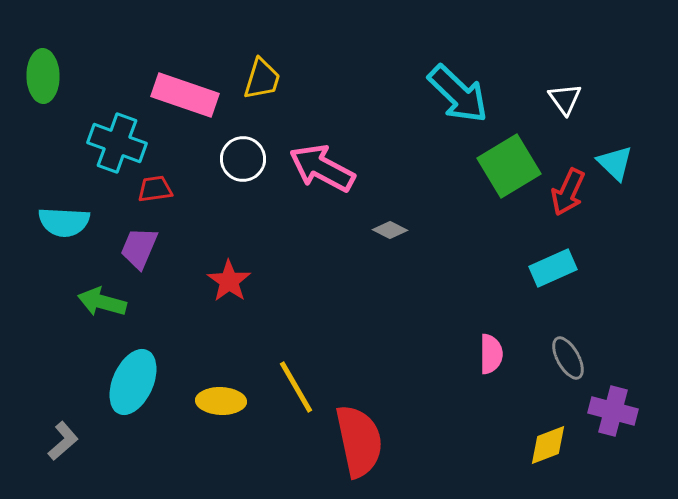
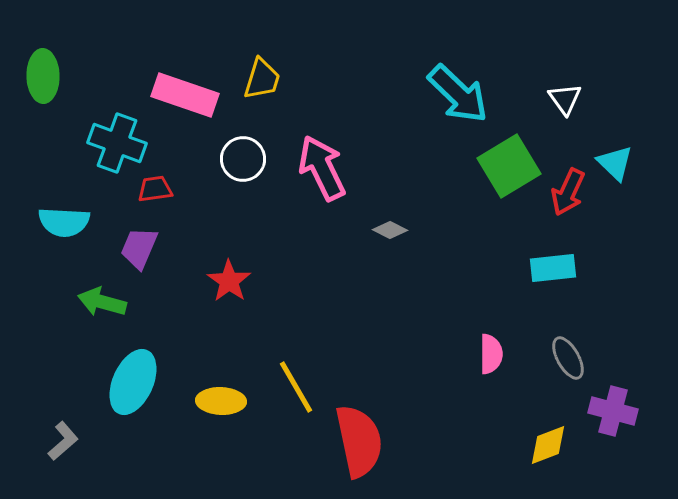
pink arrow: rotated 36 degrees clockwise
cyan rectangle: rotated 18 degrees clockwise
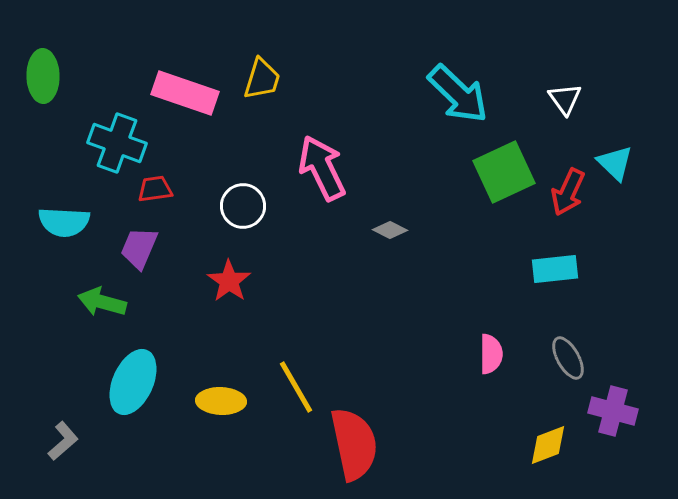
pink rectangle: moved 2 px up
white circle: moved 47 px down
green square: moved 5 px left, 6 px down; rotated 6 degrees clockwise
cyan rectangle: moved 2 px right, 1 px down
red semicircle: moved 5 px left, 3 px down
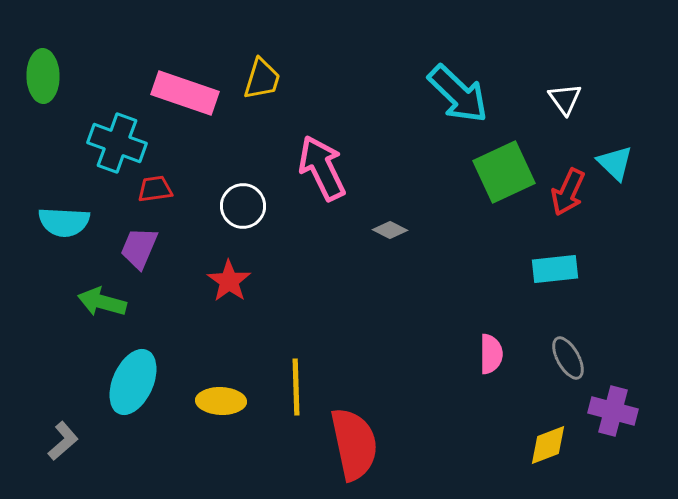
yellow line: rotated 28 degrees clockwise
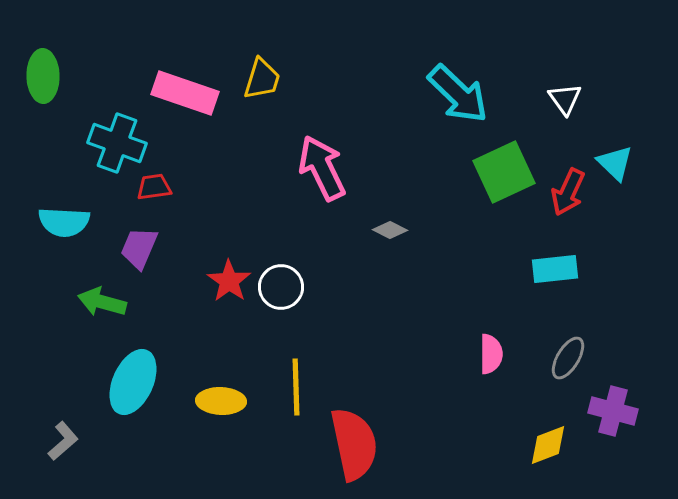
red trapezoid: moved 1 px left, 2 px up
white circle: moved 38 px right, 81 px down
gray ellipse: rotated 60 degrees clockwise
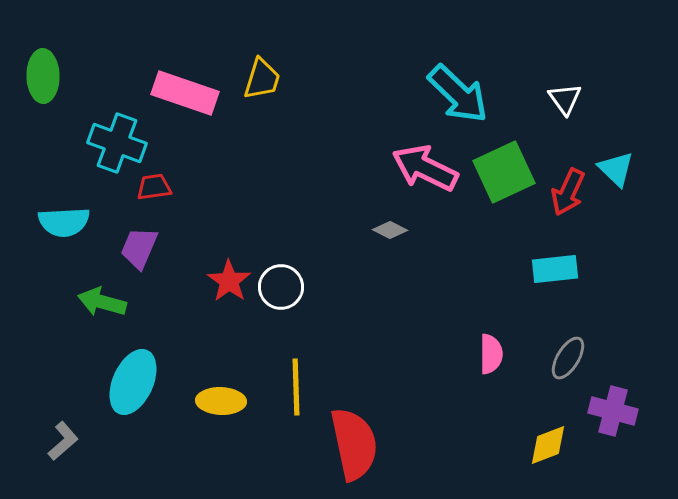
cyan triangle: moved 1 px right, 6 px down
pink arrow: moved 103 px right; rotated 38 degrees counterclockwise
cyan semicircle: rotated 6 degrees counterclockwise
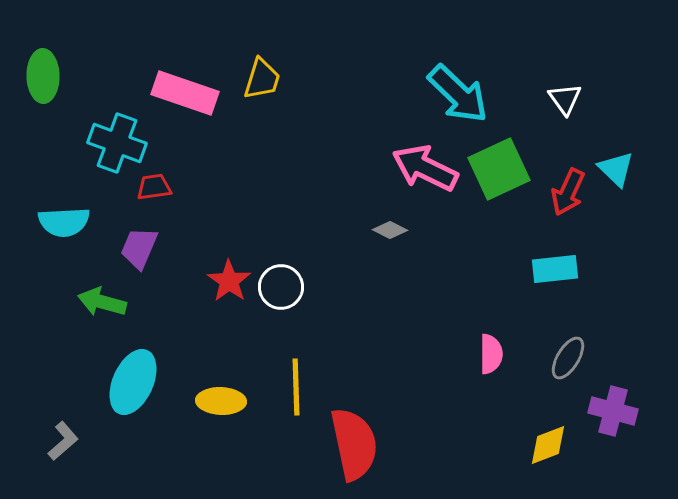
green square: moved 5 px left, 3 px up
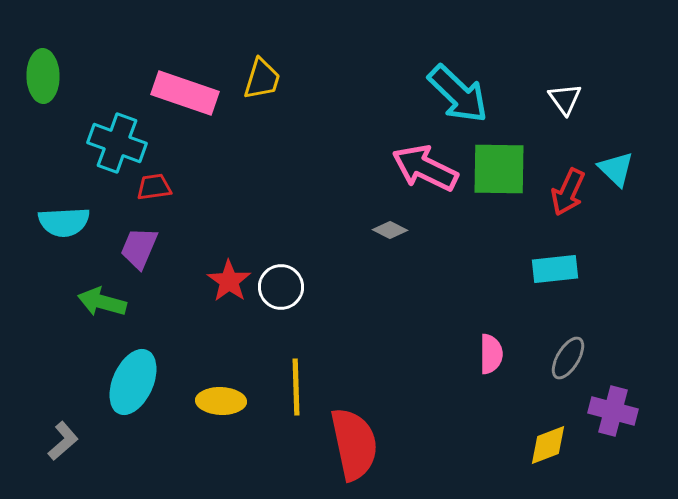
green square: rotated 26 degrees clockwise
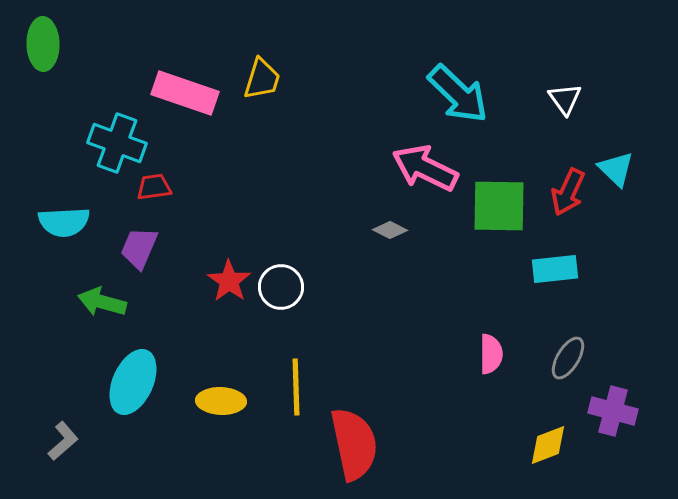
green ellipse: moved 32 px up
green square: moved 37 px down
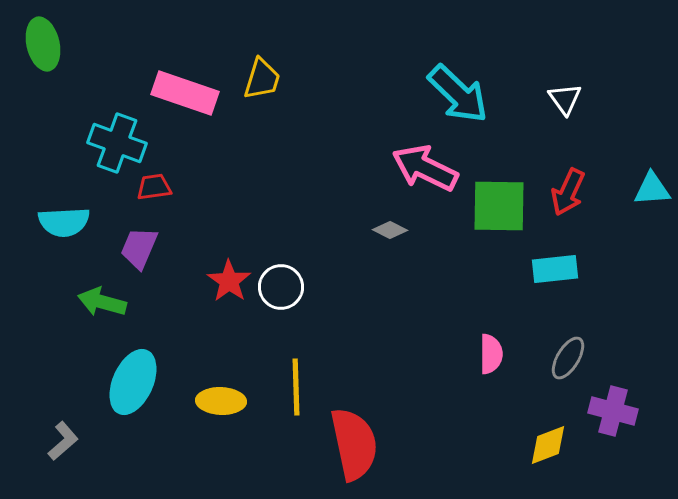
green ellipse: rotated 12 degrees counterclockwise
cyan triangle: moved 36 px right, 20 px down; rotated 48 degrees counterclockwise
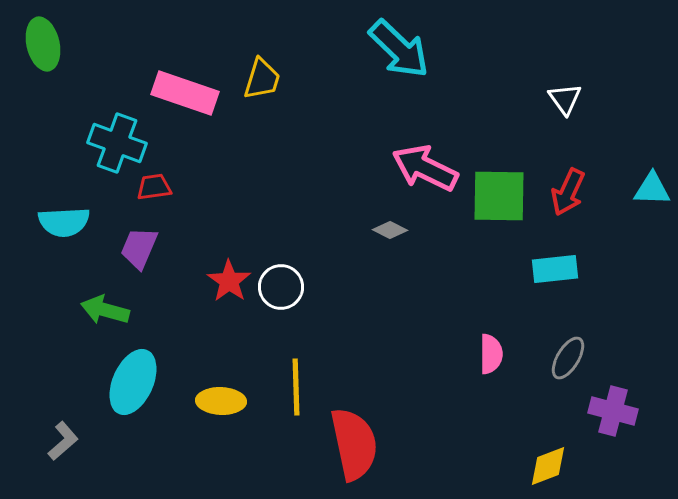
cyan arrow: moved 59 px left, 45 px up
cyan triangle: rotated 6 degrees clockwise
green square: moved 10 px up
green arrow: moved 3 px right, 8 px down
yellow diamond: moved 21 px down
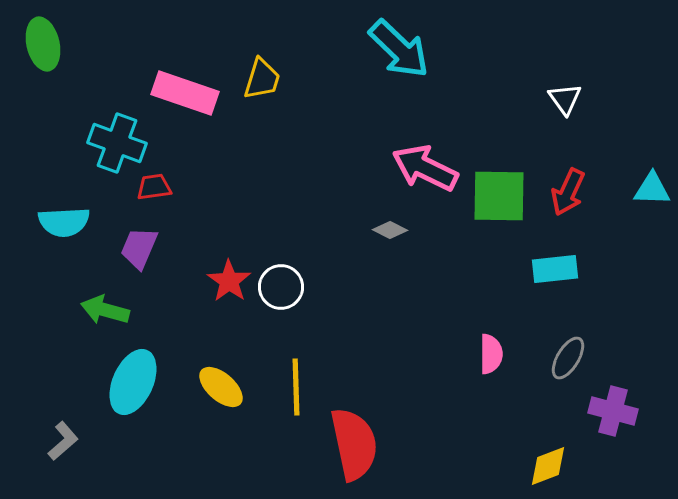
yellow ellipse: moved 14 px up; rotated 39 degrees clockwise
